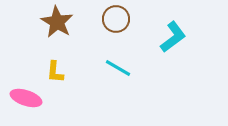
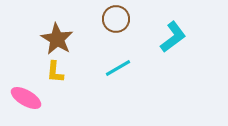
brown star: moved 17 px down
cyan line: rotated 60 degrees counterclockwise
pink ellipse: rotated 12 degrees clockwise
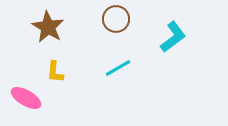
brown star: moved 9 px left, 12 px up
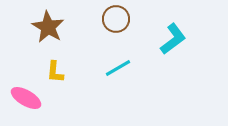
cyan L-shape: moved 2 px down
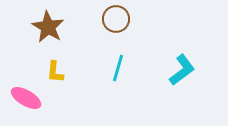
cyan L-shape: moved 9 px right, 31 px down
cyan line: rotated 44 degrees counterclockwise
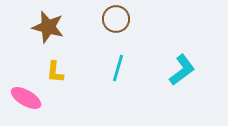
brown star: rotated 16 degrees counterclockwise
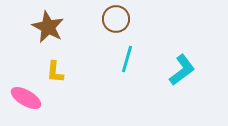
brown star: rotated 12 degrees clockwise
cyan line: moved 9 px right, 9 px up
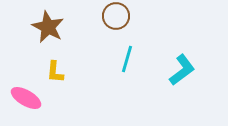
brown circle: moved 3 px up
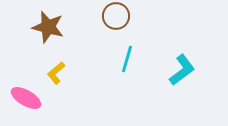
brown star: rotated 12 degrees counterclockwise
yellow L-shape: moved 1 px right, 1 px down; rotated 45 degrees clockwise
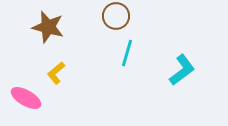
cyan line: moved 6 px up
